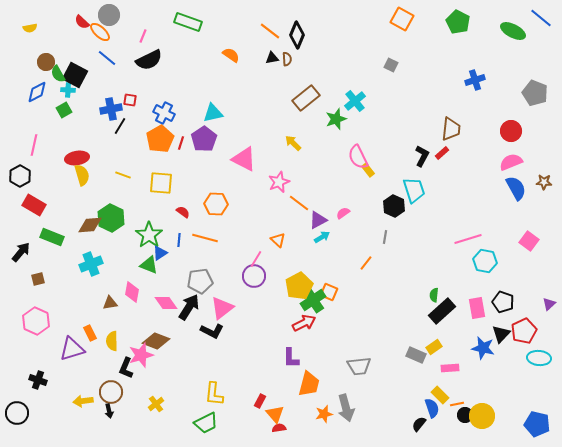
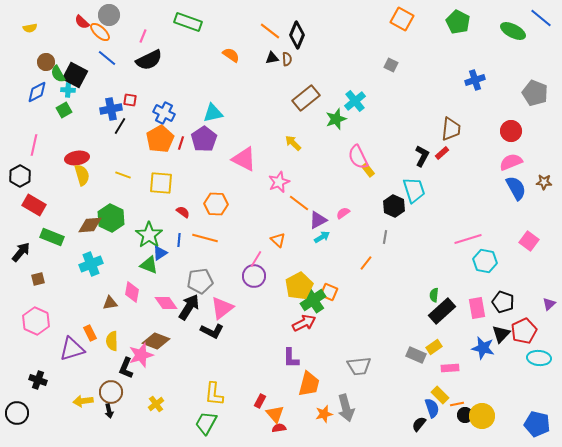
green trapezoid at (206, 423): rotated 145 degrees clockwise
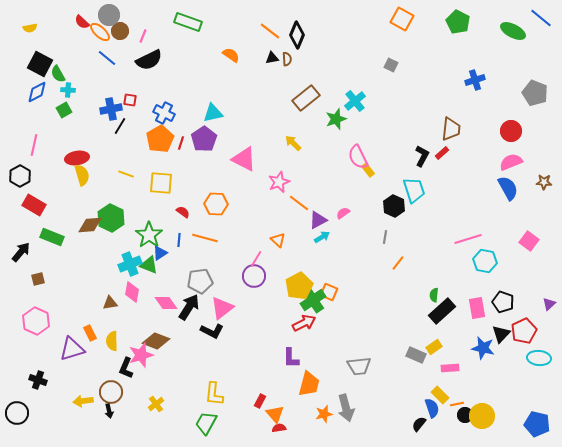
brown circle at (46, 62): moved 74 px right, 31 px up
black square at (75, 75): moved 35 px left, 11 px up
yellow line at (123, 175): moved 3 px right, 1 px up
blue semicircle at (516, 188): moved 8 px left
orange line at (366, 263): moved 32 px right
cyan cross at (91, 264): moved 39 px right
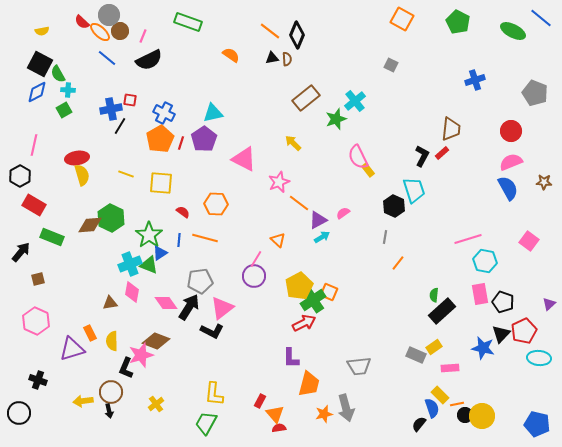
yellow semicircle at (30, 28): moved 12 px right, 3 px down
pink rectangle at (477, 308): moved 3 px right, 14 px up
black circle at (17, 413): moved 2 px right
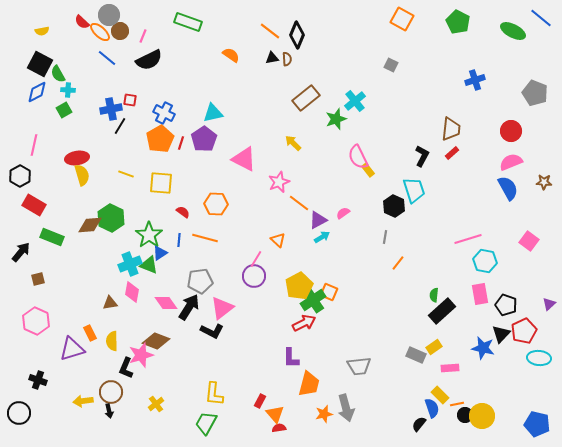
red rectangle at (442, 153): moved 10 px right
black pentagon at (503, 302): moved 3 px right, 3 px down
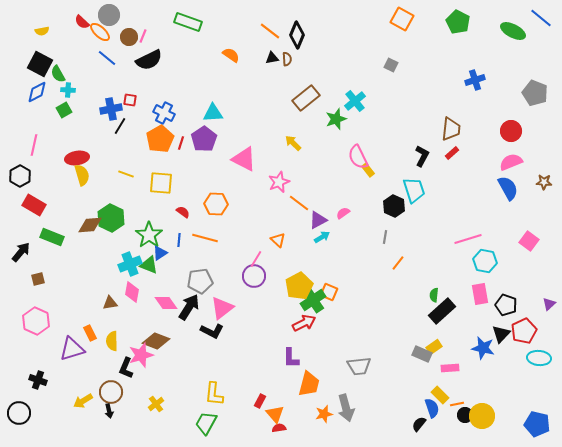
brown circle at (120, 31): moved 9 px right, 6 px down
cyan triangle at (213, 113): rotated 10 degrees clockwise
gray rectangle at (416, 355): moved 6 px right, 1 px up
yellow arrow at (83, 401): rotated 24 degrees counterclockwise
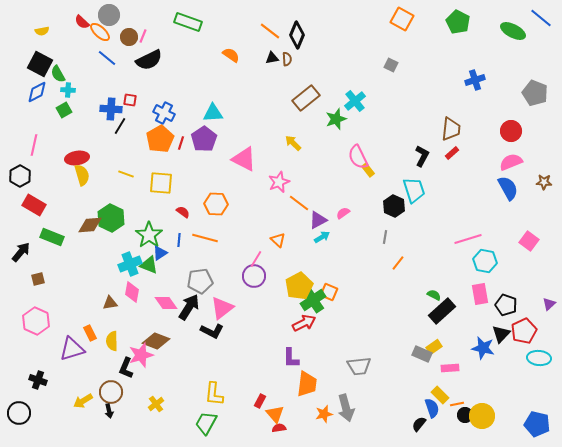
blue cross at (111, 109): rotated 15 degrees clockwise
green semicircle at (434, 295): rotated 112 degrees clockwise
orange trapezoid at (309, 384): moved 2 px left; rotated 8 degrees counterclockwise
